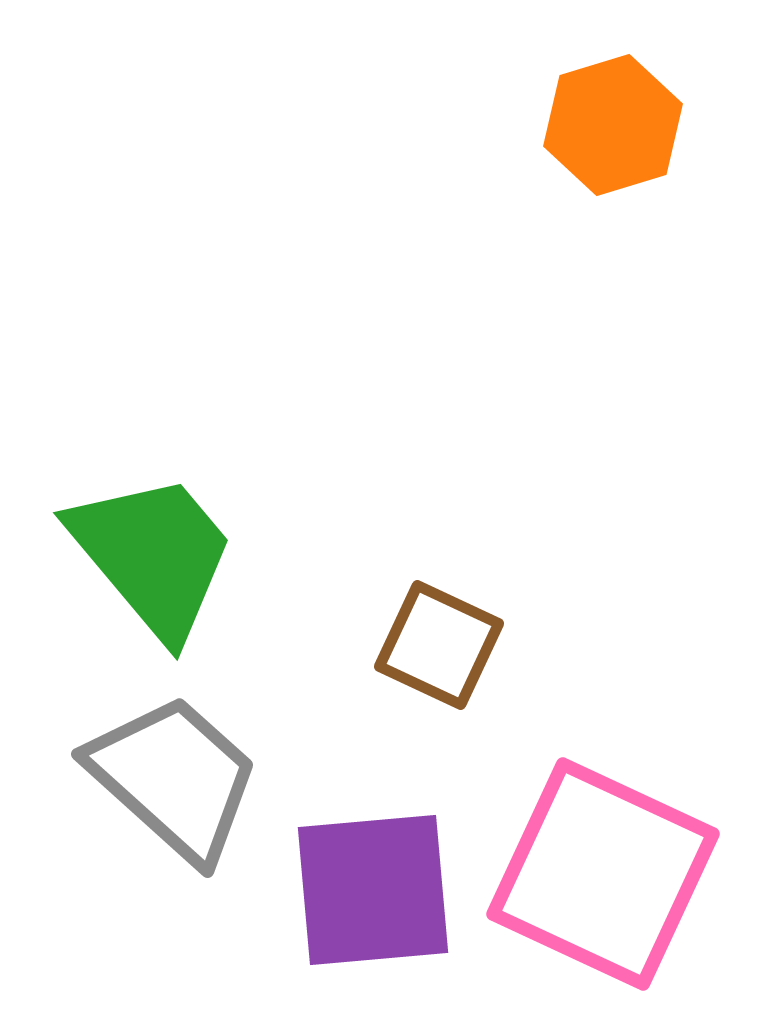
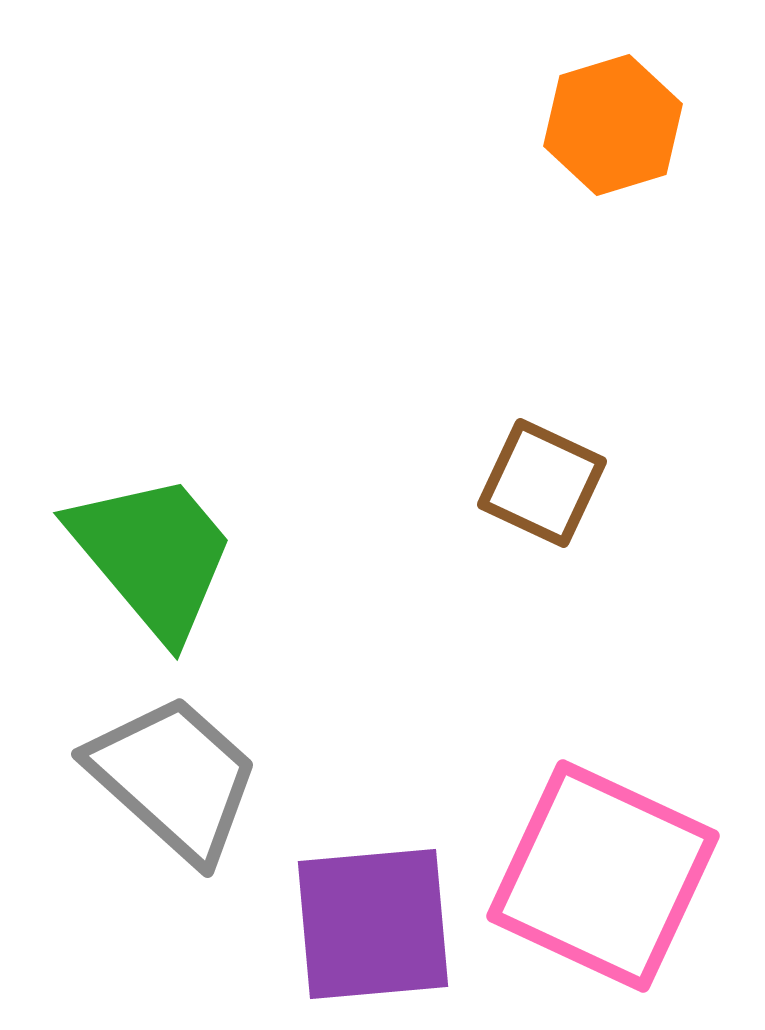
brown square: moved 103 px right, 162 px up
pink square: moved 2 px down
purple square: moved 34 px down
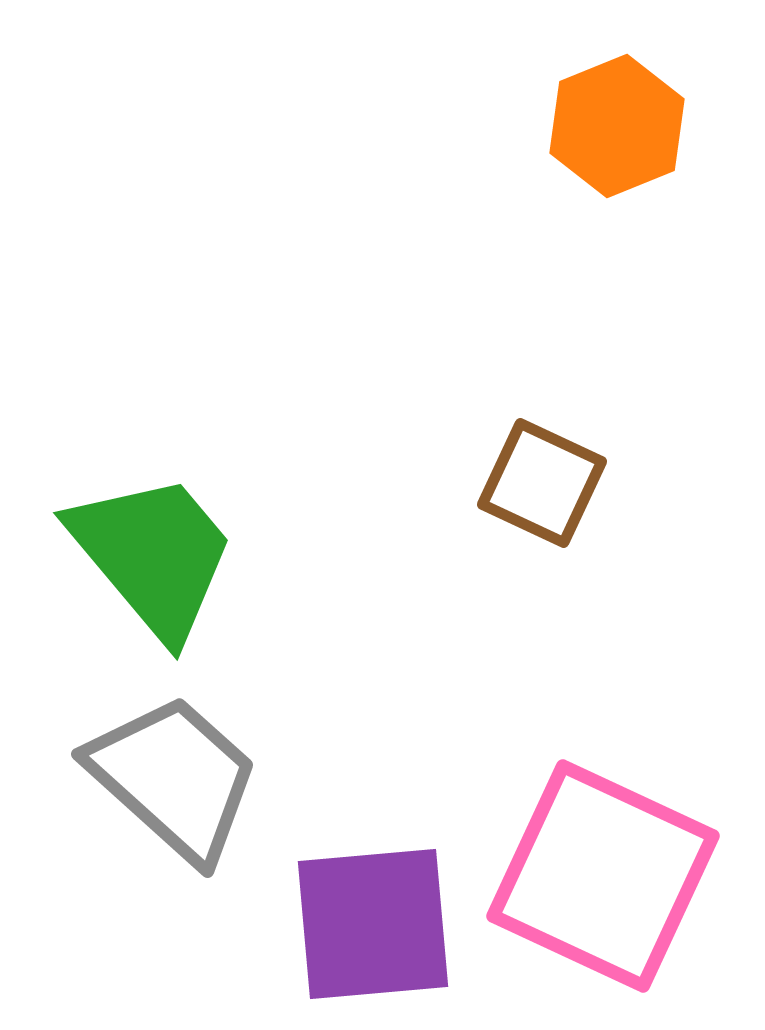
orange hexagon: moved 4 px right, 1 px down; rotated 5 degrees counterclockwise
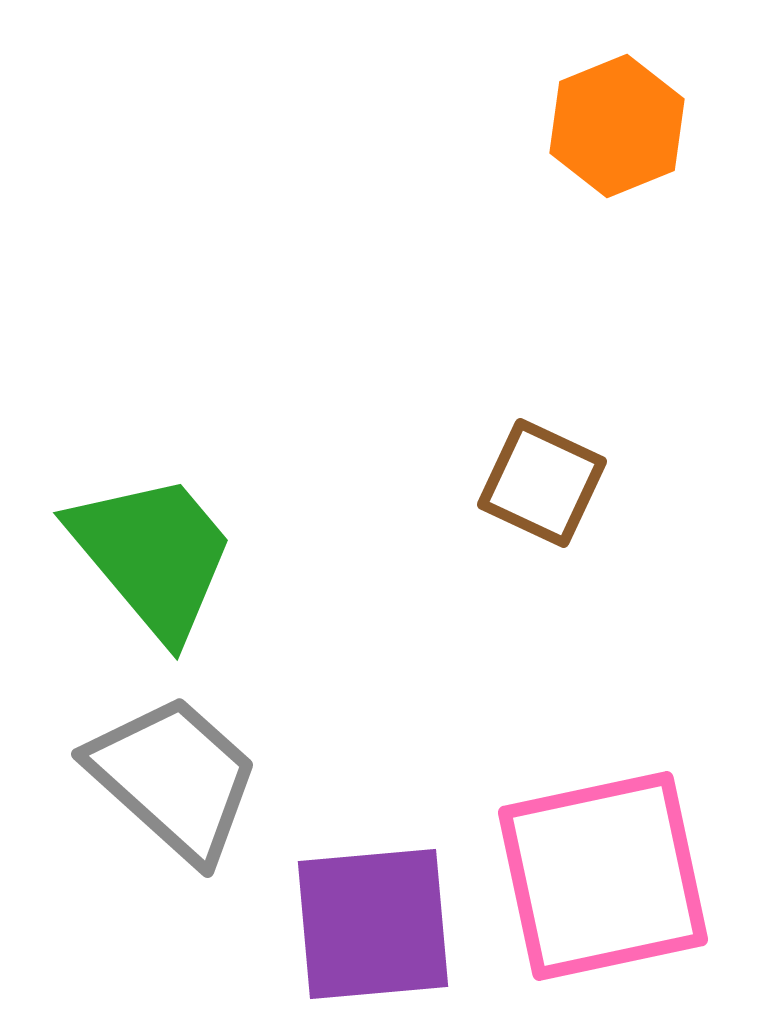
pink square: rotated 37 degrees counterclockwise
